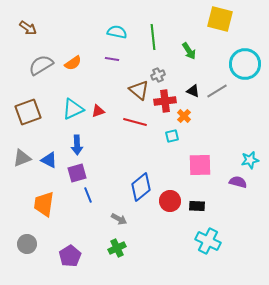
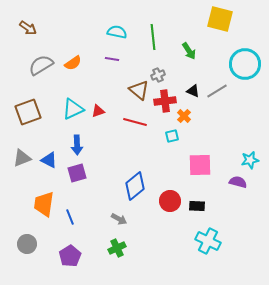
blue diamond: moved 6 px left, 1 px up
blue line: moved 18 px left, 22 px down
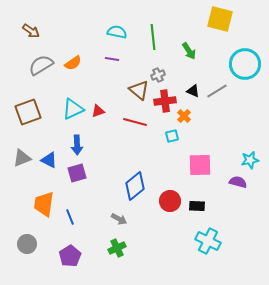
brown arrow: moved 3 px right, 3 px down
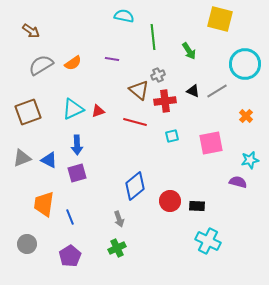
cyan semicircle: moved 7 px right, 16 px up
orange cross: moved 62 px right
pink square: moved 11 px right, 22 px up; rotated 10 degrees counterclockwise
gray arrow: rotated 42 degrees clockwise
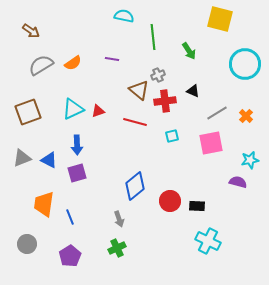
gray line: moved 22 px down
